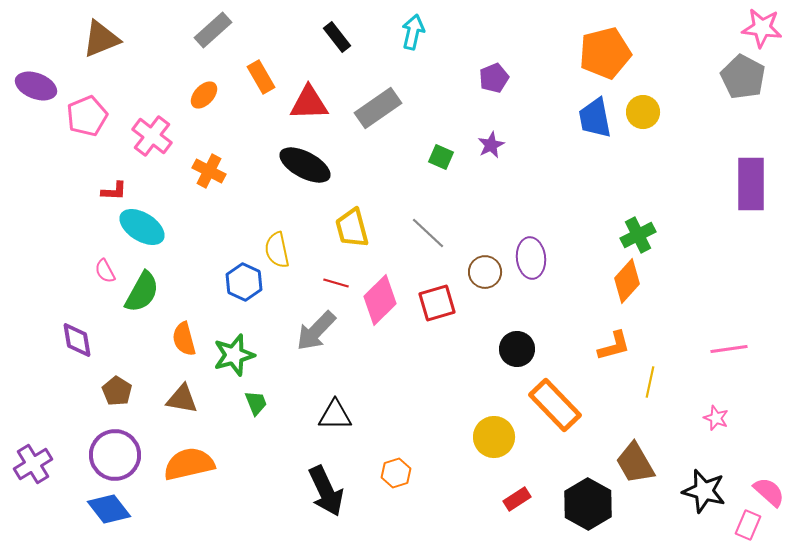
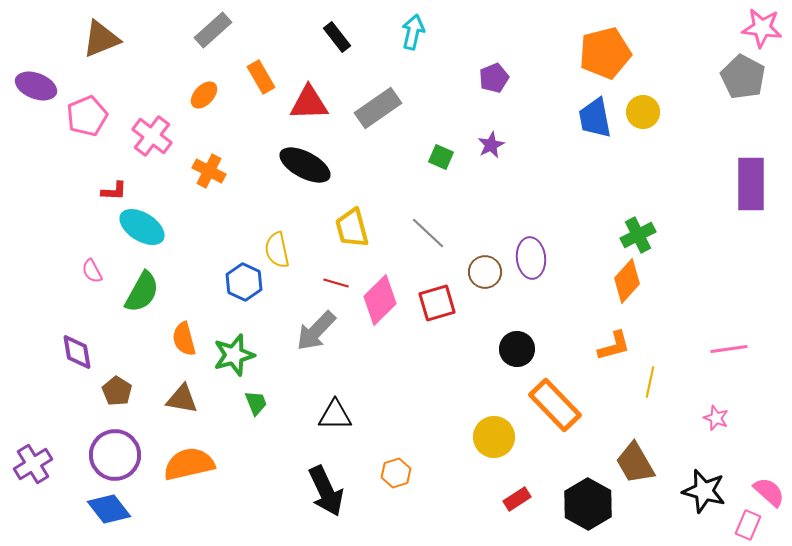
pink semicircle at (105, 271): moved 13 px left
purple diamond at (77, 340): moved 12 px down
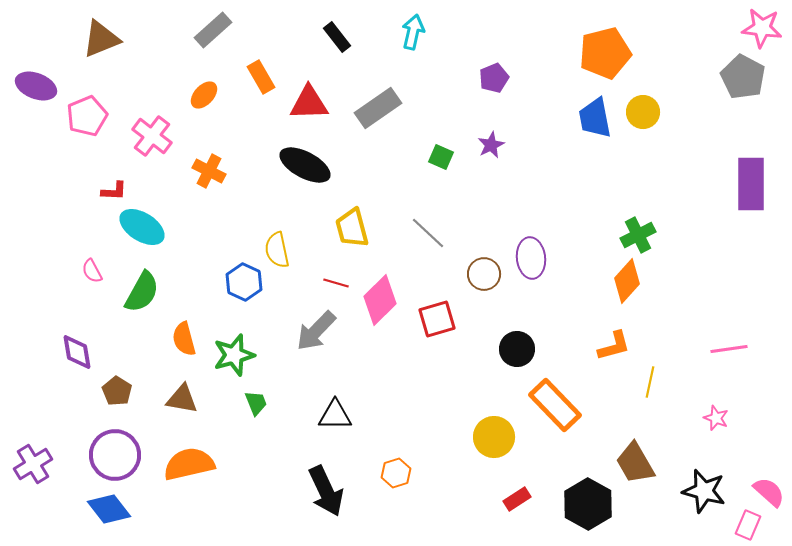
brown circle at (485, 272): moved 1 px left, 2 px down
red square at (437, 303): moved 16 px down
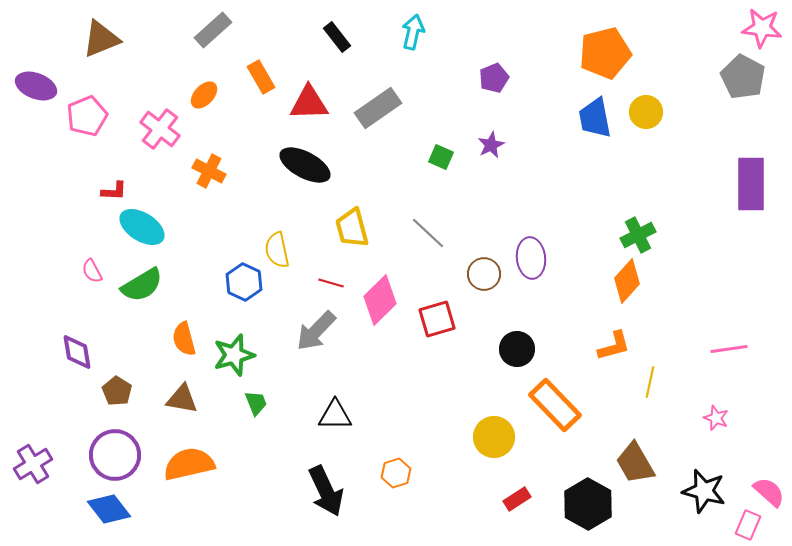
yellow circle at (643, 112): moved 3 px right
pink cross at (152, 136): moved 8 px right, 7 px up
red line at (336, 283): moved 5 px left
green semicircle at (142, 292): moved 7 px up; rotated 30 degrees clockwise
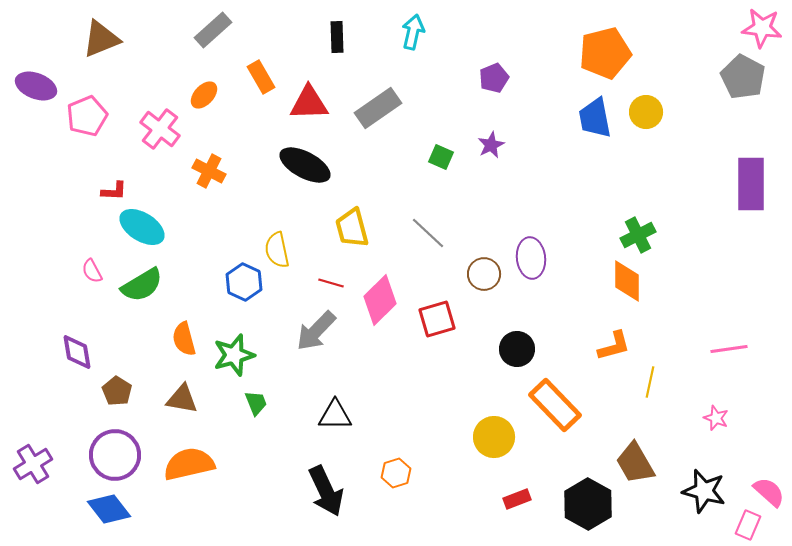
black rectangle at (337, 37): rotated 36 degrees clockwise
orange diamond at (627, 281): rotated 42 degrees counterclockwise
red rectangle at (517, 499): rotated 12 degrees clockwise
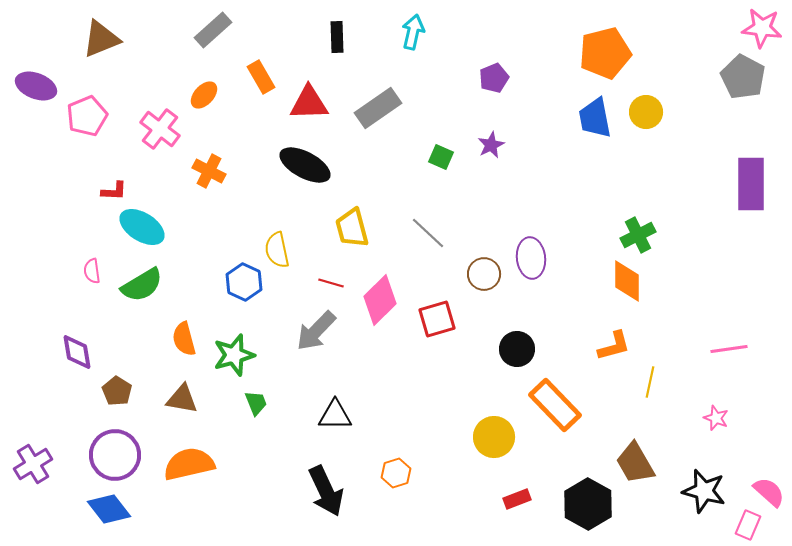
pink semicircle at (92, 271): rotated 20 degrees clockwise
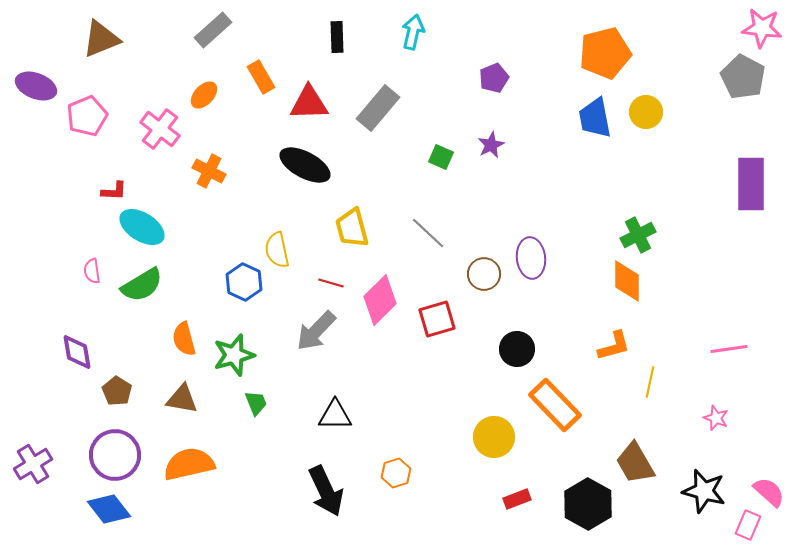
gray rectangle at (378, 108): rotated 15 degrees counterclockwise
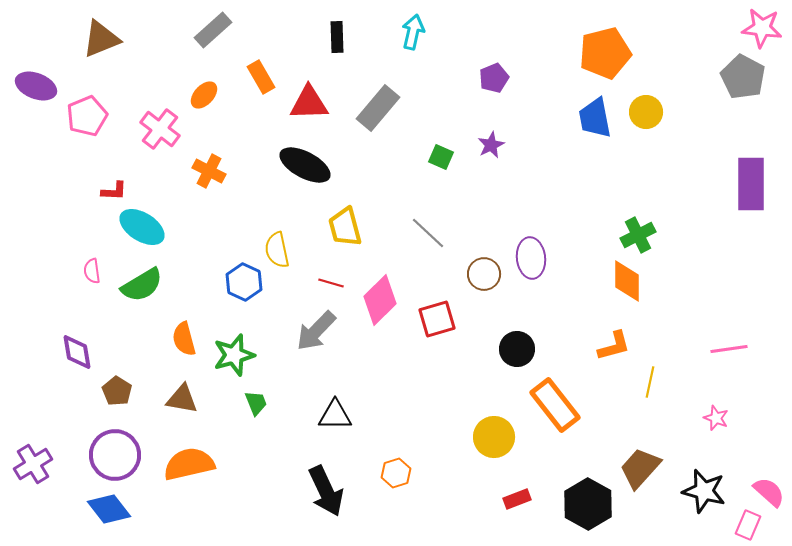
yellow trapezoid at (352, 228): moved 7 px left, 1 px up
orange rectangle at (555, 405): rotated 6 degrees clockwise
brown trapezoid at (635, 463): moved 5 px right, 5 px down; rotated 72 degrees clockwise
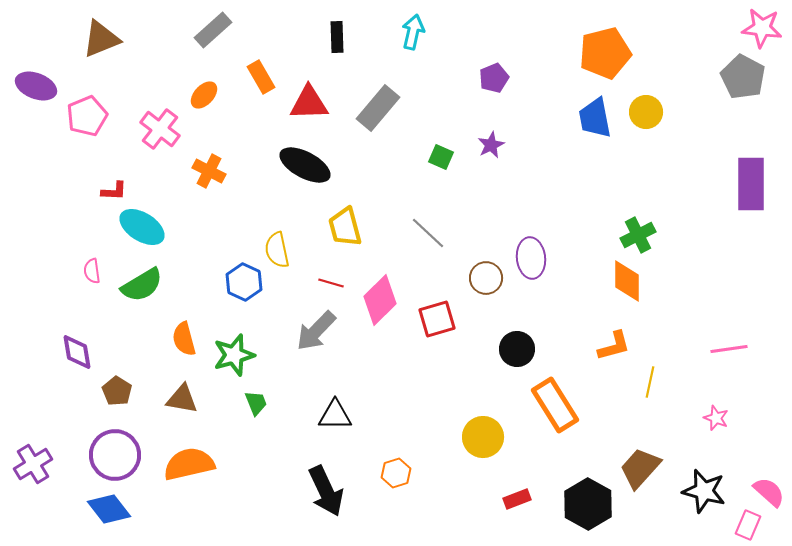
brown circle at (484, 274): moved 2 px right, 4 px down
orange rectangle at (555, 405): rotated 6 degrees clockwise
yellow circle at (494, 437): moved 11 px left
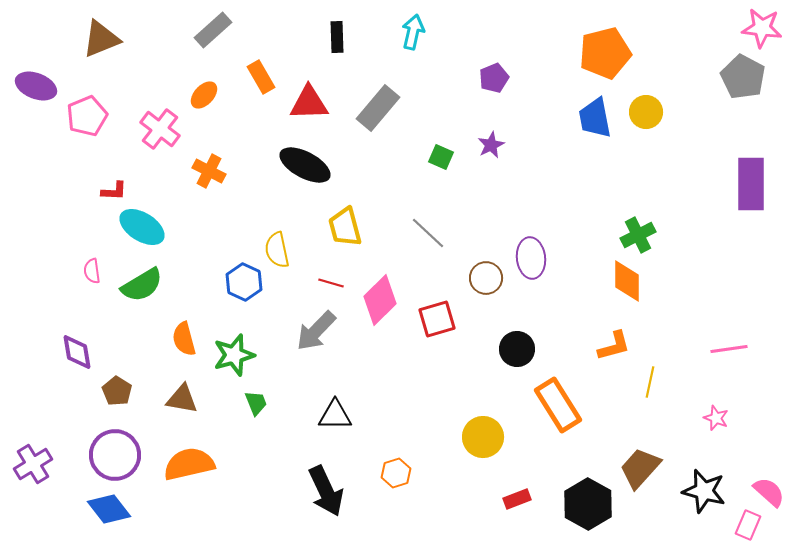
orange rectangle at (555, 405): moved 3 px right
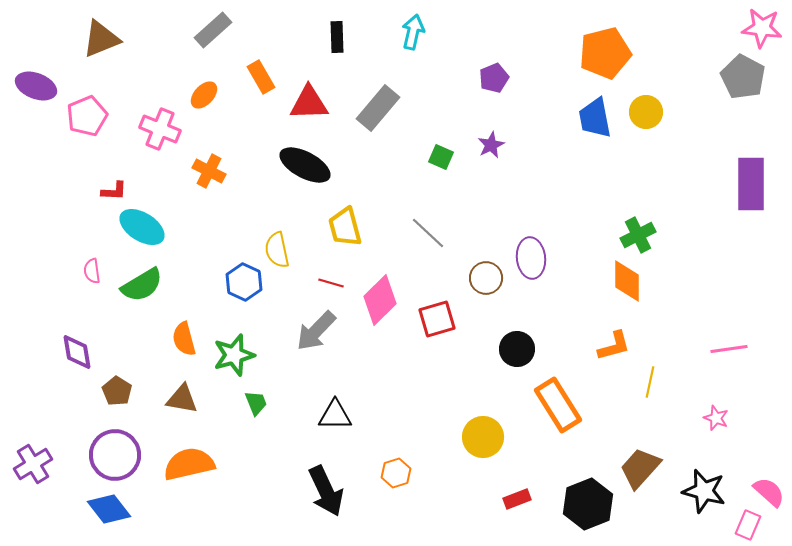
pink cross at (160, 129): rotated 15 degrees counterclockwise
black hexagon at (588, 504): rotated 9 degrees clockwise
